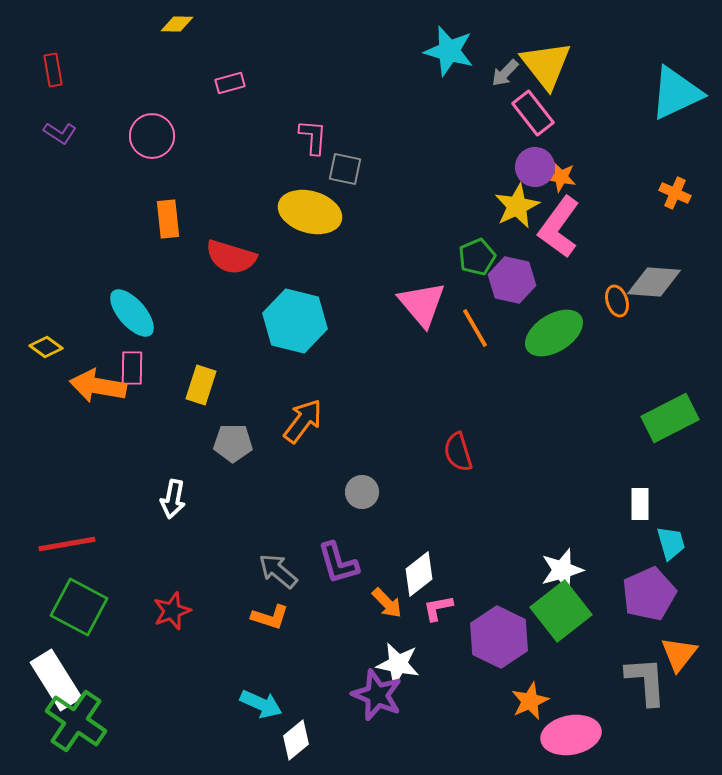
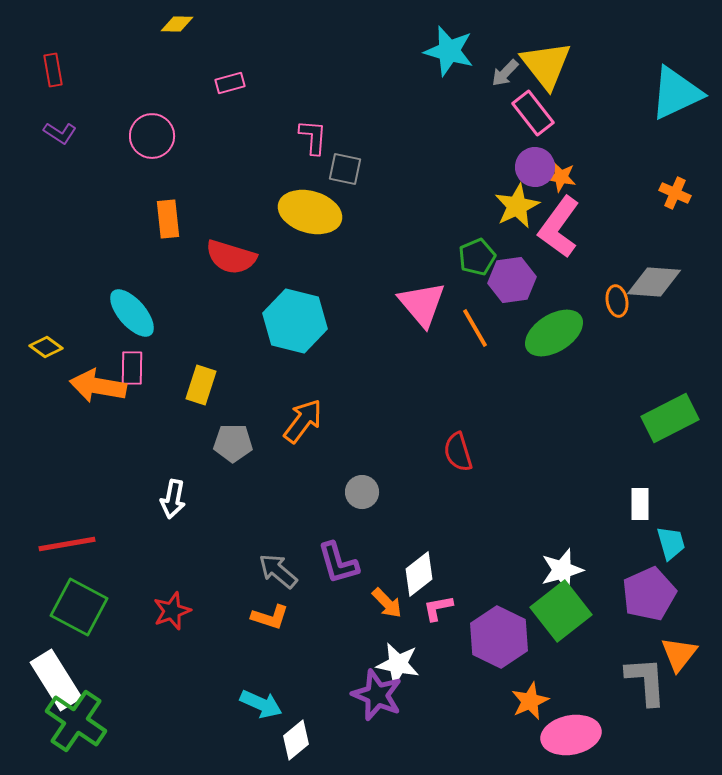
purple hexagon at (512, 280): rotated 21 degrees counterclockwise
orange ellipse at (617, 301): rotated 8 degrees clockwise
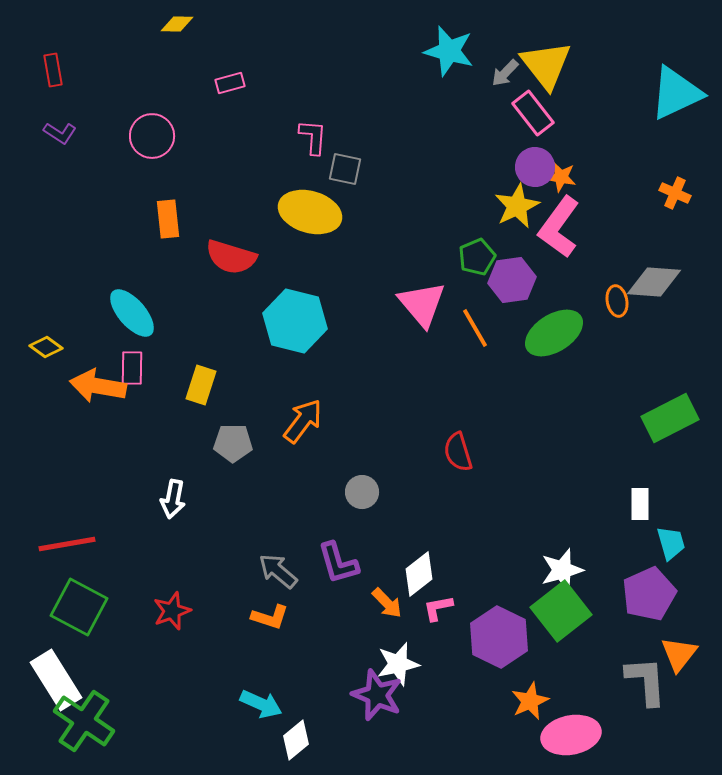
white star at (398, 664): rotated 24 degrees counterclockwise
green cross at (76, 721): moved 8 px right
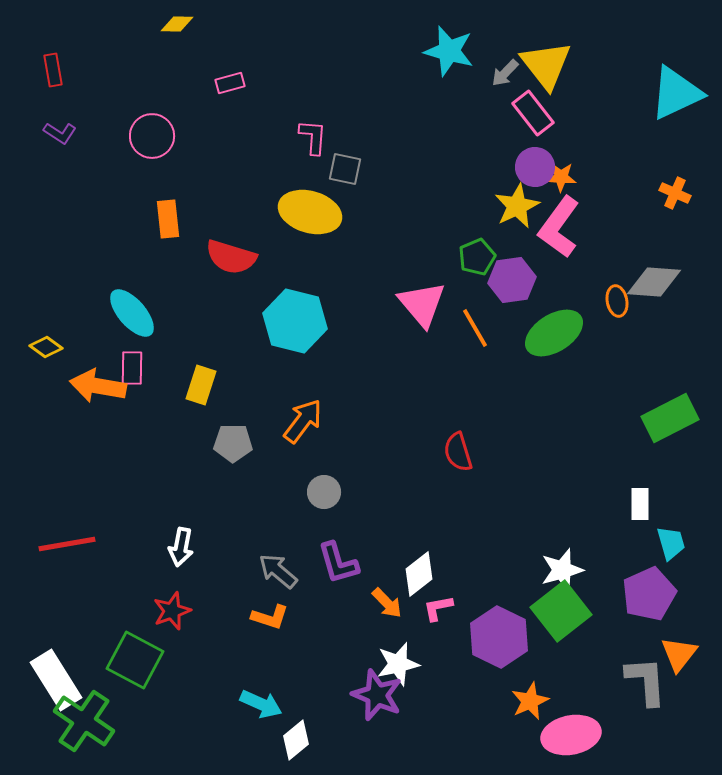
orange star at (561, 177): rotated 8 degrees counterclockwise
gray circle at (362, 492): moved 38 px left
white arrow at (173, 499): moved 8 px right, 48 px down
green square at (79, 607): moved 56 px right, 53 px down
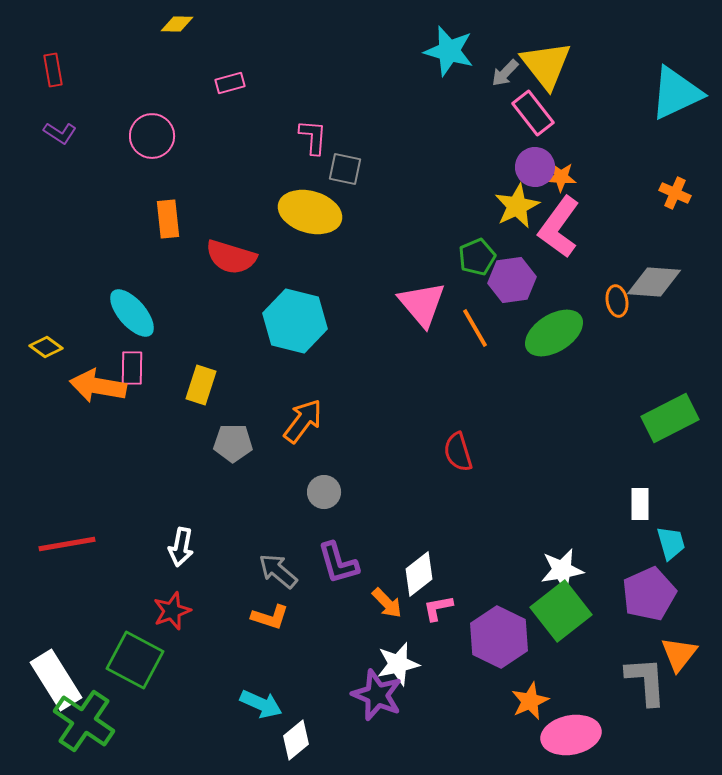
white star at (562, 570): rotated 6 degrees clockwise
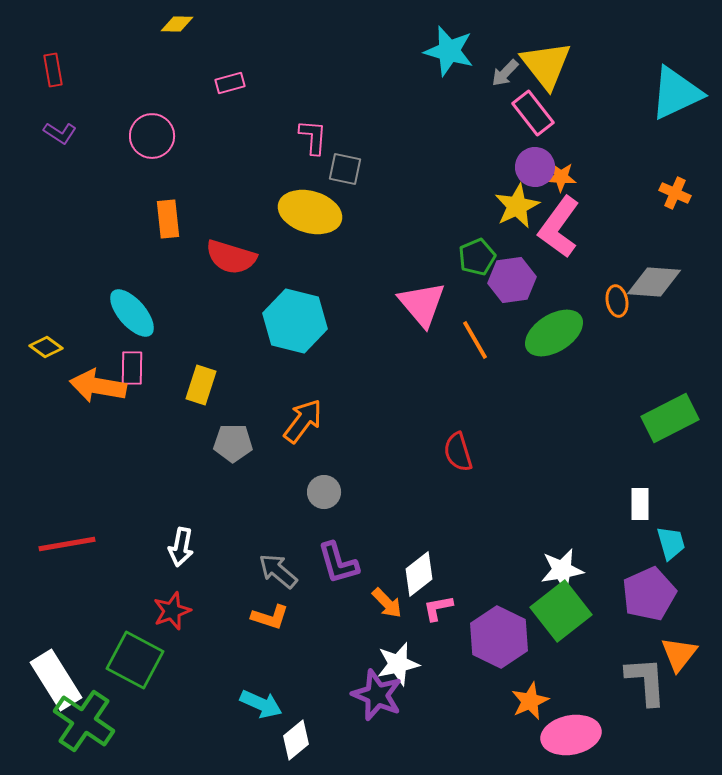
orange line at (475, 328): moved 12 px down
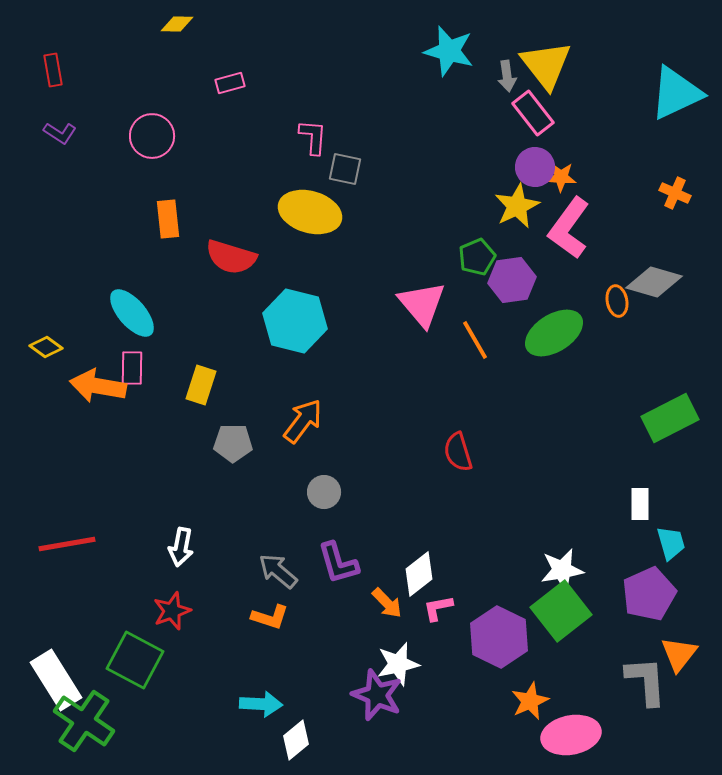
gray arrow at (505, 73): moved 2 px right, 3 px down; rotated 52 degrees counterclockwise
pink L-shape at (559, 227): moved 10 px right, 1 px down
gray diamond at (654, 282): rotated 12 degrees clockwise
cyan arrow at (261, 704): rotated 21 degrees counterclockwise
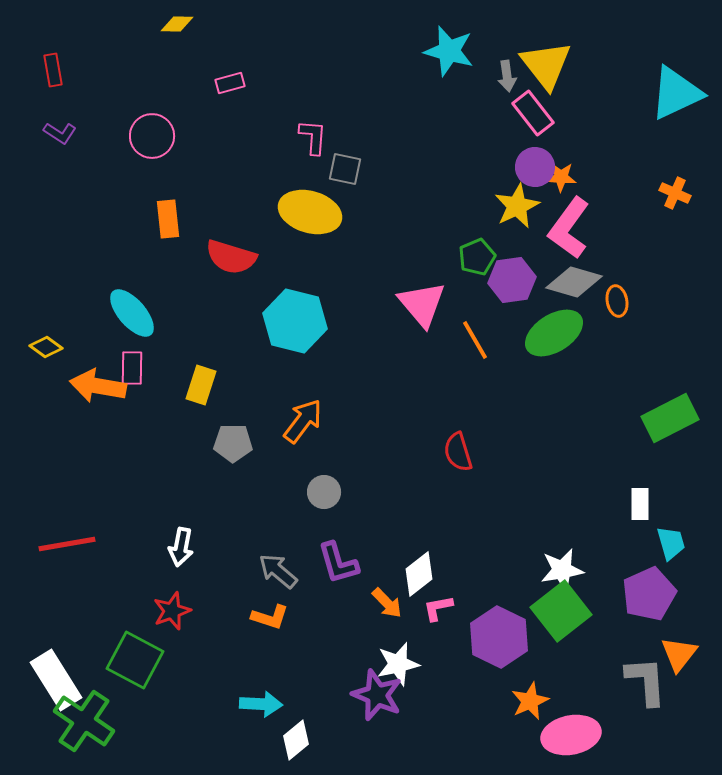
gray diamond at (654, 282): moved 80 px left
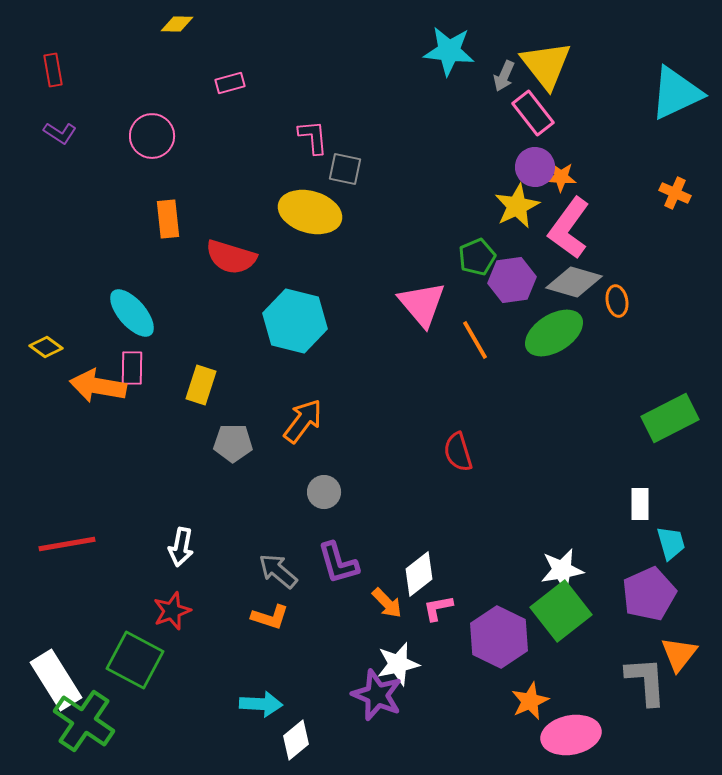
cyan star at (449, 51): rotated 9 degrees counterclockwise
gray arrow at (507, 76): moved 3 px left; rotated 32 degrees clockwise
pink L-shape at (313, 137): rotated 9 degrees counterclockwise
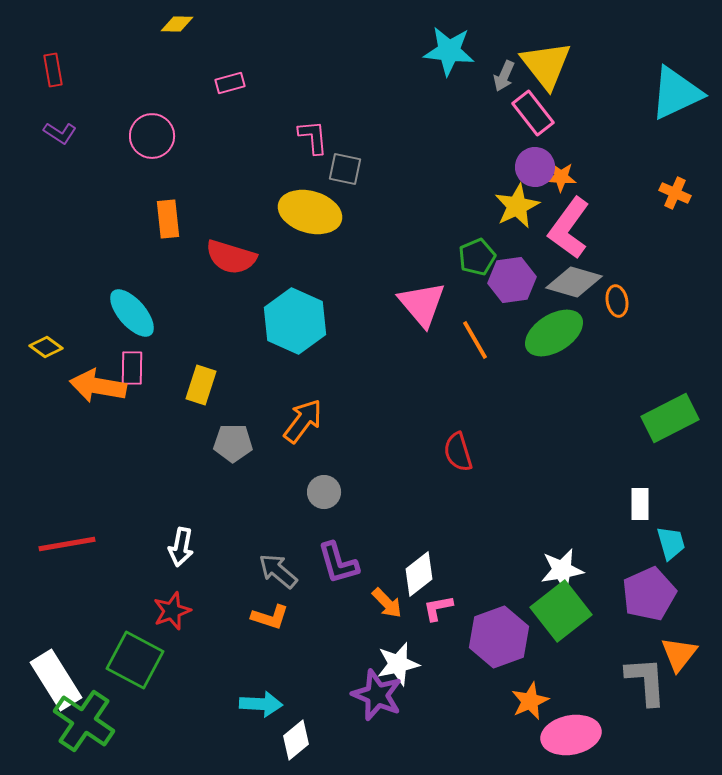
cyan hexagon at (295, 321): rotated 10 degrees clockwise
purple hexagon at (499, 637): rotated 14 degrees clockwise
